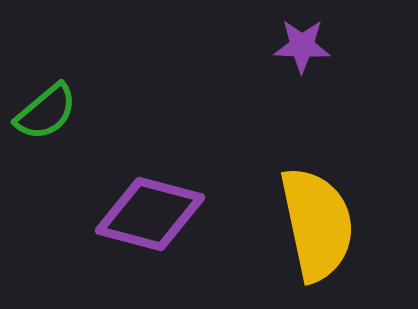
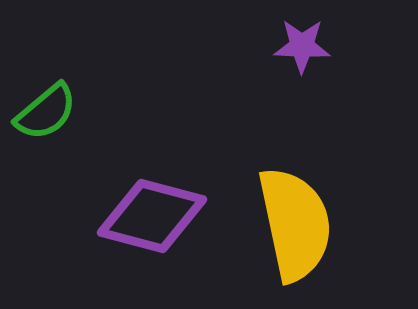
purple diamond: moved 2 px right, 2 px down
yellow semicircle: moved 22 px left
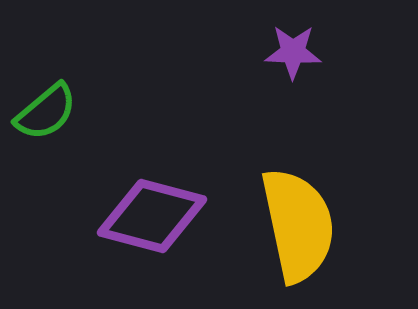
purple star: moved 9 px left, 6 px down
yellow semicircle: moved 3 px right, 1 px down
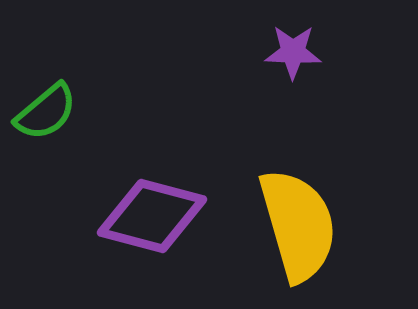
yellow semicircle: rotated 4 degrees counterclockwise
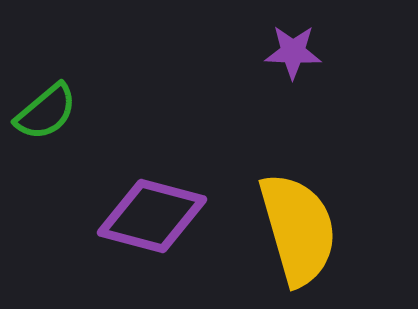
yellow semicircle: moved 4 px down
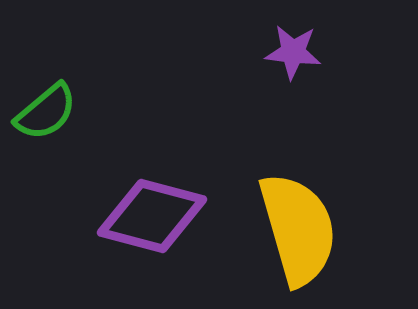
purple star: rotated 4 degrees clockwise
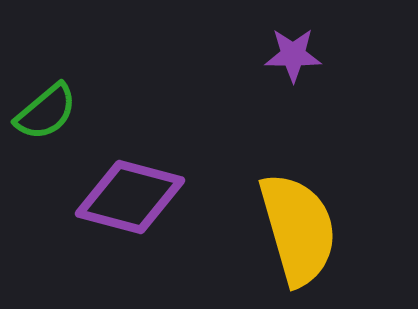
purple star: moved 3 px down; rotated 6 degrees counterclockwise
purple diamond: moved 22 px left, 19 px up
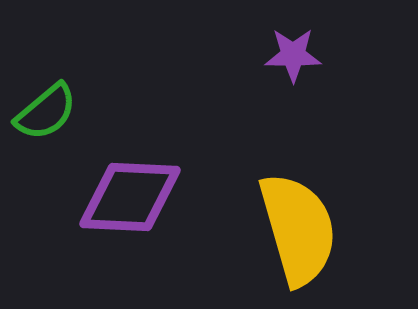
purple diamond: rotated 12 degrees counterclockwise
